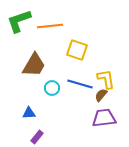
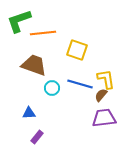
orange line: moved 7 px left, 7 px down
brown trapezoid: rotated 100 degrees counterclockwise
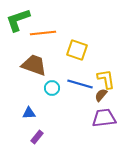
green L-shape: moved 1 px left, 1 px up
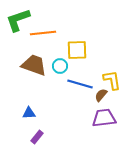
yellow square: rotated 20 degrees counterclockwise
yellow L-shape: moved 6 px right, 1 px down
cyan circle: moved 8 px right, 22 px up
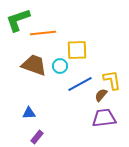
blue line: rotated 45 degrees counterclockwise
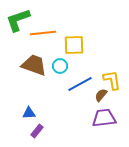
yellow square: moved 3 px left, 5 px up
purple rectangle: moved 6 px up
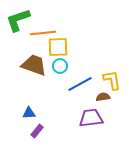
yellow square: moved 16 px left, 2 px down
brown semicircle: moved 2 px right, 2 px down; rotated 40 degrees clockwise
purple trapezoid: moved 13 px left
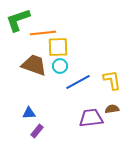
blue line: moved 2 px left, 2 px up
brown semicircle: moved 9 px right, 12 px down
